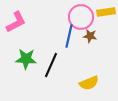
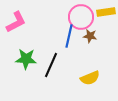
yellow semicircle: moved 1 px right, 5 px up
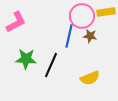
pink circle: moved 1 px right, 1 px up
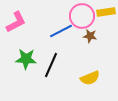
blue line: moved 8 px left, 5 px up; rotated 50 degrees clockwise
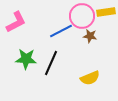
black line: moved 2 px up
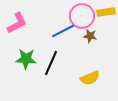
pink L-shape: moved 1 px right, 1 px down
blue line: moved 2 px right
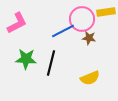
pink circle: moved 3 px down
brown star: moved 1 px left, 2 px down
black line: rotated 10 degrees counterclockwise
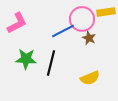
brown star: rotated 16 degrees clockwise
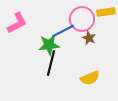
green star: moved 23 px right, 14 px up; rotated 10 degrees counterclockwise
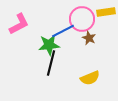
pink L-shape: moved 2 px right, 1 px down
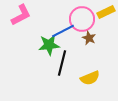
yellow rectangle: rotated 18 degrees counterclockwise
pink L-shape: moved 2 px right, 9 px up
black line: moved 11 px right
